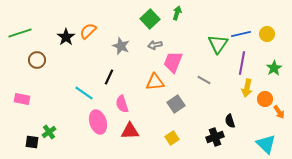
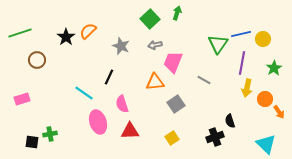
yellow circle: moved 4 px left, 5 px down
pink rectangle: rotated 28 degrees counterclockwise
green cross: moved 1 px right, 2 px down; rotated 24 degrees clockwise
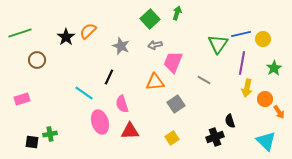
pink ellipse: moved 2 px right
cyan triangle: moved 3 px up
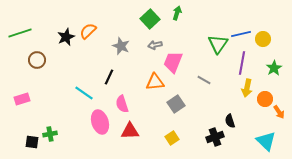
black star: rotated 12 degrees clockwise
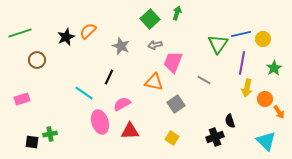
orange triangle: moved 1 px left; rotated 18 degrees clockwise
pink semicircle: rotated 78 degrees clockwise
yellow square: rotated 24 degrees counterclockwise
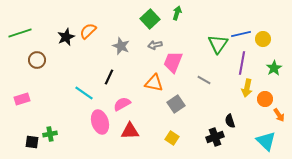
orange triangle: moved 1 px down
orange arrow: moved 3 px down
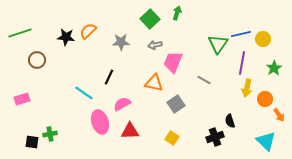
black star: rotated 30 degrees clockwise
gray star: moved 4 px up; rotated 24 degrees counterclockwise
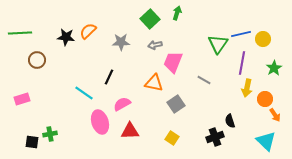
green line: rotated 15 degrees clockwise
orange arrow: moved 4 px left
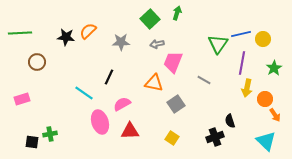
gray arrow: moved 2 px right, 1 px up
brown circle: moved 2 px down
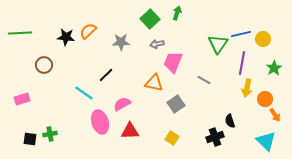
brown circle: moved 7 px right, 3 px down
black line: moved 3 px left, 2 px up; rotated 21 degrees clockwise
black square: moved 2 px left, 3 px up
